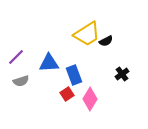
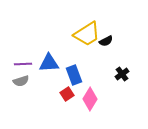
purple line: moved 7 px right, 7 px down; rotated 42 degrees clockwise
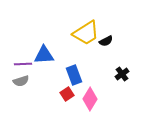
yellow trapezoid: moved 1 px left, 1 px up
blue triangle: moved 5 px left, 8 px up
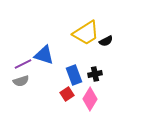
blue triangle: rotated 20 degrees clockwise
purple line: rotated 24 degrees counterclockwise
black cross: moved 27 px left; rotated 24 degrees clockwise
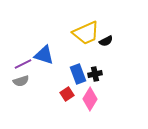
yellow trapezoid: rotated 8 degrees clockwise
blue rectangle: moved 4 px right, 1 px up
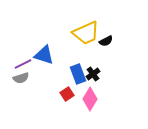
black cross: moved 2 px left; rotated 24 degrees counterclockwise
gray semicircle: moved 3 px up
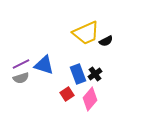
blue triangle: moved 10 px down
purple line: moved 2 px left
black cross: moved 2 px right
pink diamond: rotated 10 degrees clockwise
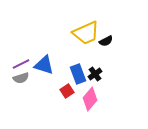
red square: moved 3 px up
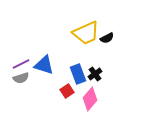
black semicircle: moved 1 px right, 3 px up
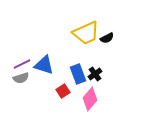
purple line: moved 1 px right
red square: moved 4 px left
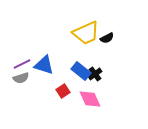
blue rectangle: moved 3 px right, 3 px up; rotated 30 degrees counterclockwise
pink diamond: rotated 65 degrees counterclockwise
